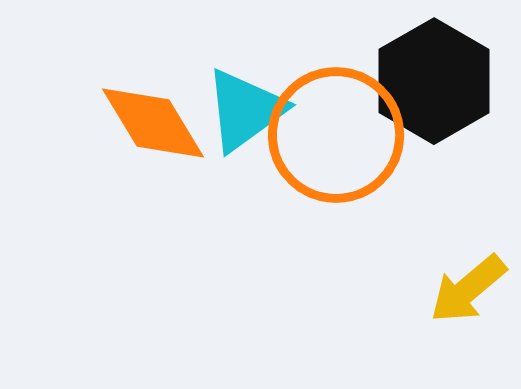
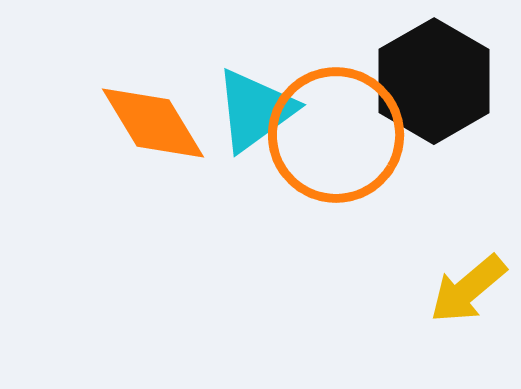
cyan triangle: moved 10 px right
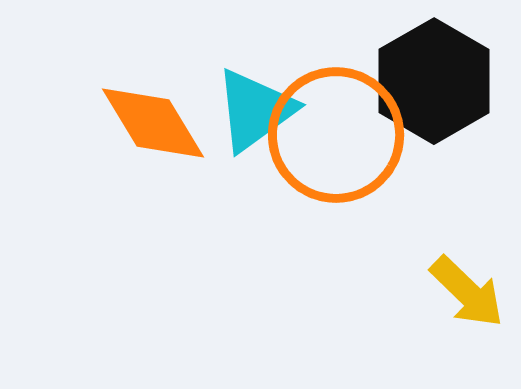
yellow arrow: moved 1 px left, 3 px down; rotated 96 degrees counterclockwise
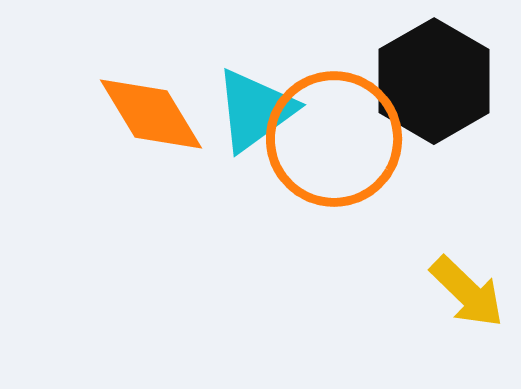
orange diamond: moved 2 px left, 9 px up
orange circle: moved 2 px left, 4 px down
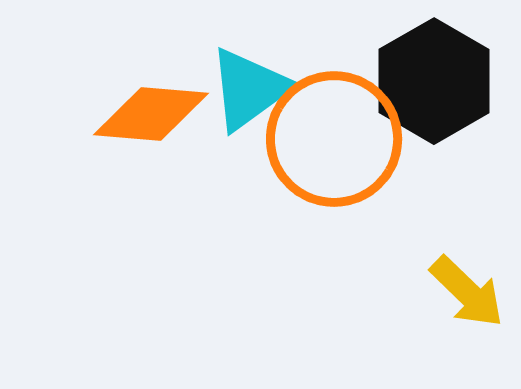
cyan triangle: moved 6 px left, 21 px up
orange diamond: rotated 54 degrees counterclockwise
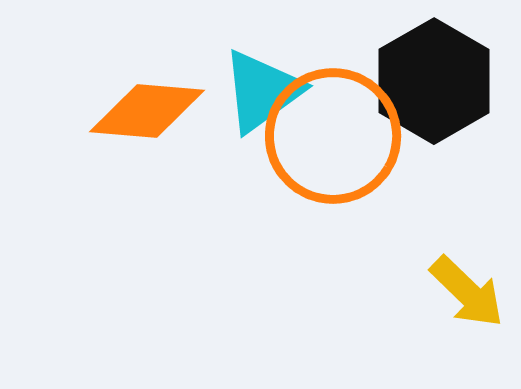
cyan triangle: moved 13 px right, 2 px down
orange diamond: moved 4 px left, 3 px up
orange circle: moved 1 px left, 3 px up
